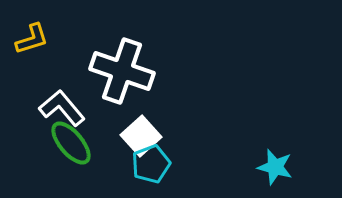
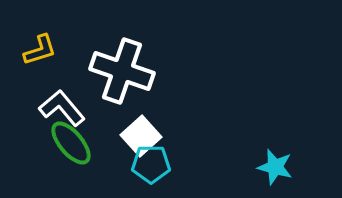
yellow L-shape: moved 8 px right, 11 px down
cyan pentagon: rotated 21 degrees clockwise
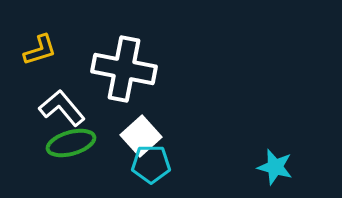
white cross: moved 2 px right, 2 px up; rotated 8 degrees counterclockwise
green ellipse: rotated 66 degrees counterclockwise
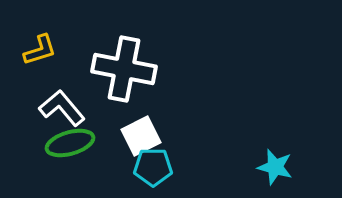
white square: rotated 15 degrees clockwise
green ellipse: moved 1 px left
cyan pentagon: moved 2 px right, 3 px down
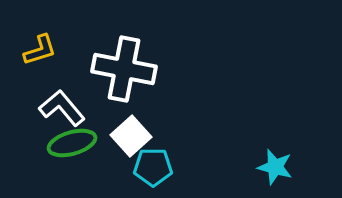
white square: moved 10 px left; rotated 15 degrees counterclockwise
green ellipse: moved 2 px right
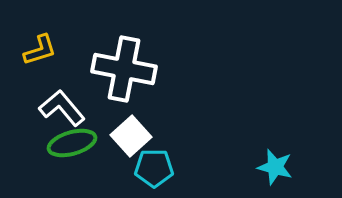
cyan pentagon: moved 1 px right, 1 px down
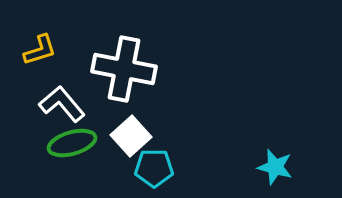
white L-shape: moved 4 px up
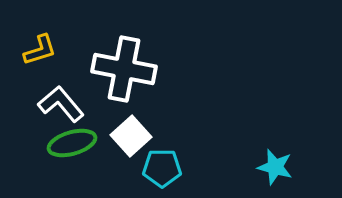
white L-shape: moved 1 px left
cyan pentagon: moved 8 px right
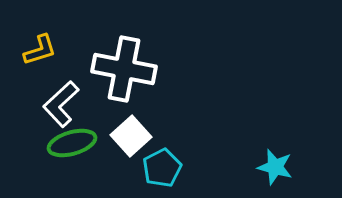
white L-shape: rotated 93 degrees counterclockwise
cyan pentagon: rotated 27 degrees counterclockwise
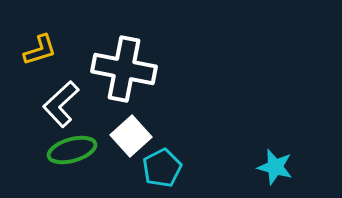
green ellipse: moved 7 px down
